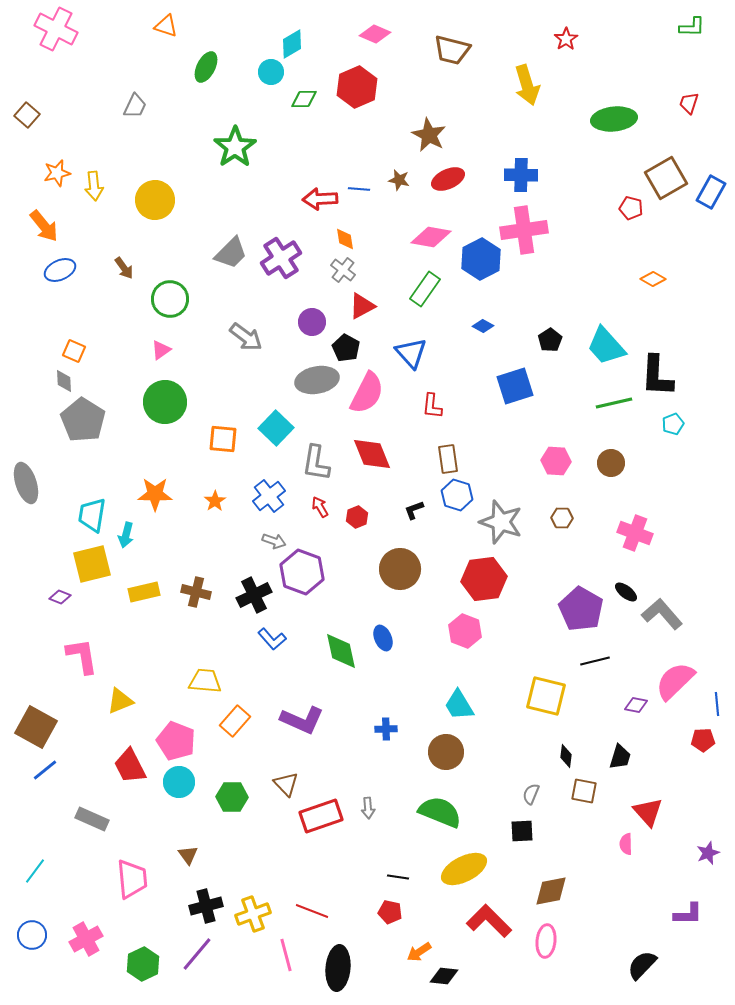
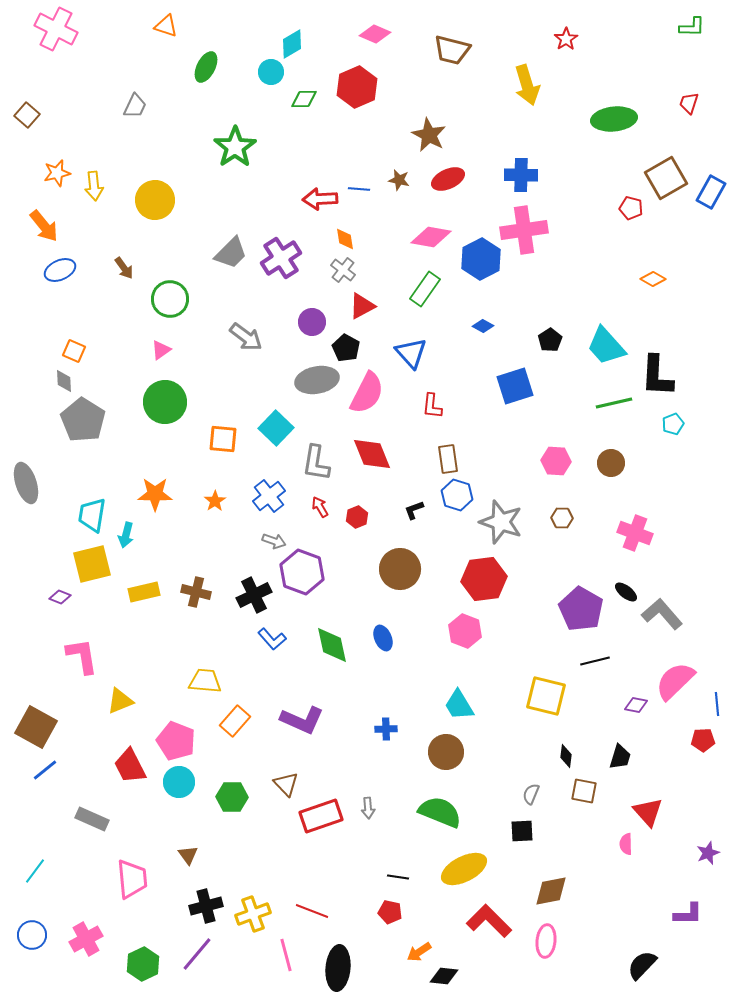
green diamond at (341, 651): moved 9 px left, 6 px up
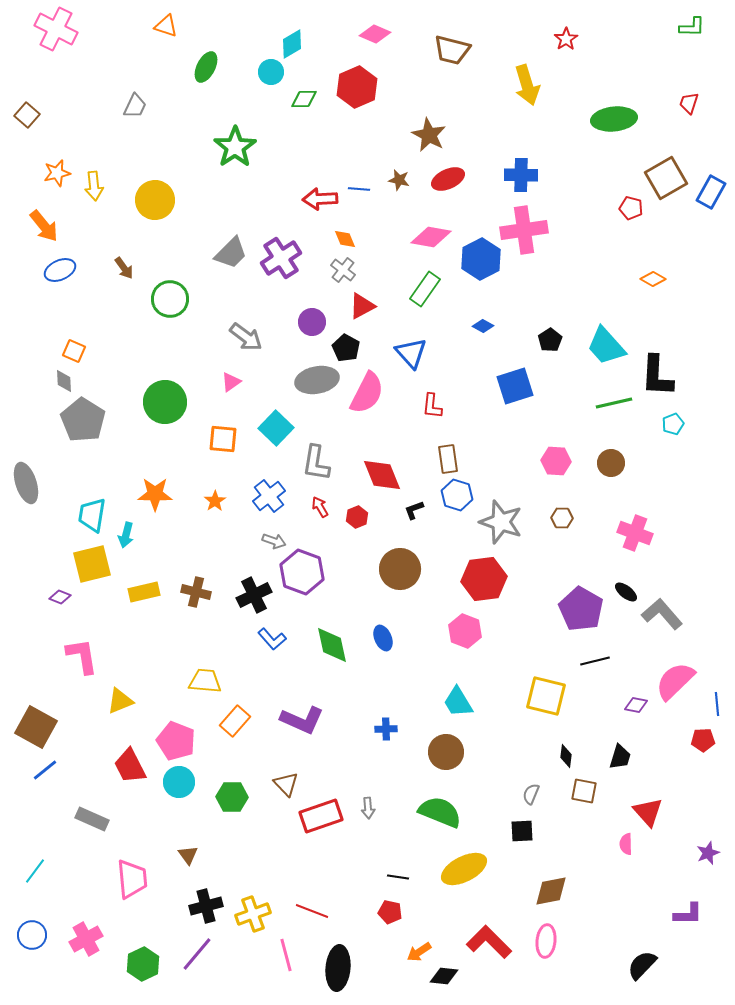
orange diamond at (345, 239): rotated 15 degrees counterclockwise
pink triangle at (161, 350): moved 70 px right, 32 px down
red diamond at (372, 454): moved 10 px right, 21 px down
cyan trapezoid at (459, 705): moved 1 px left, 3 px up
red L-shape at (489, 921): moved 21 px down
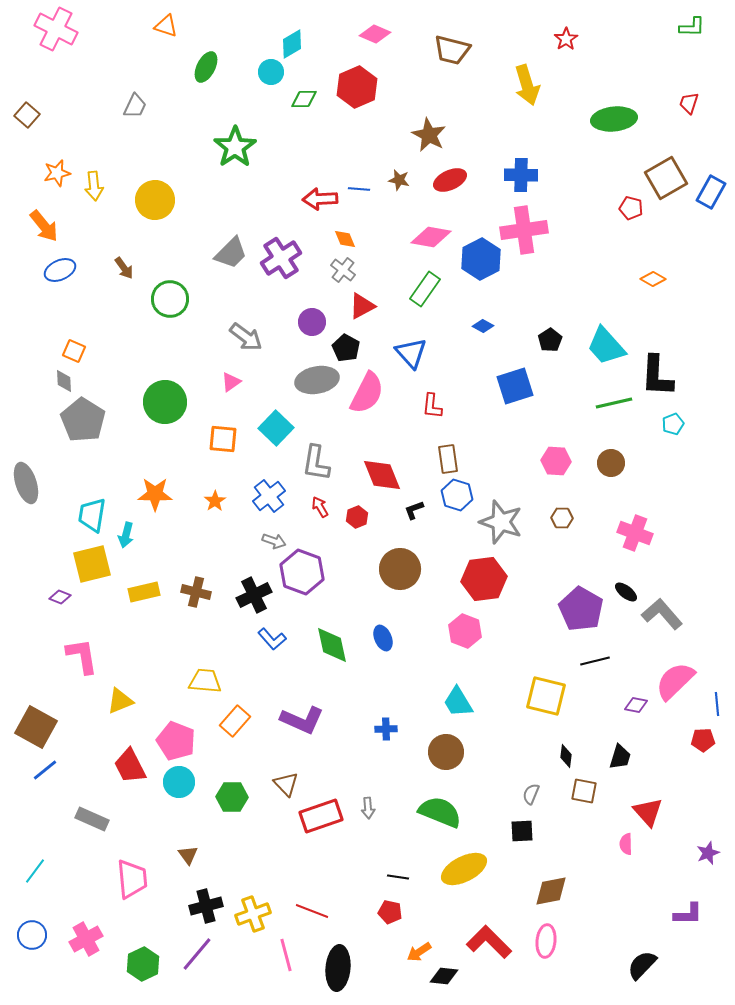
red ellipse at (448, 179): moved 2 px right, 1 px down
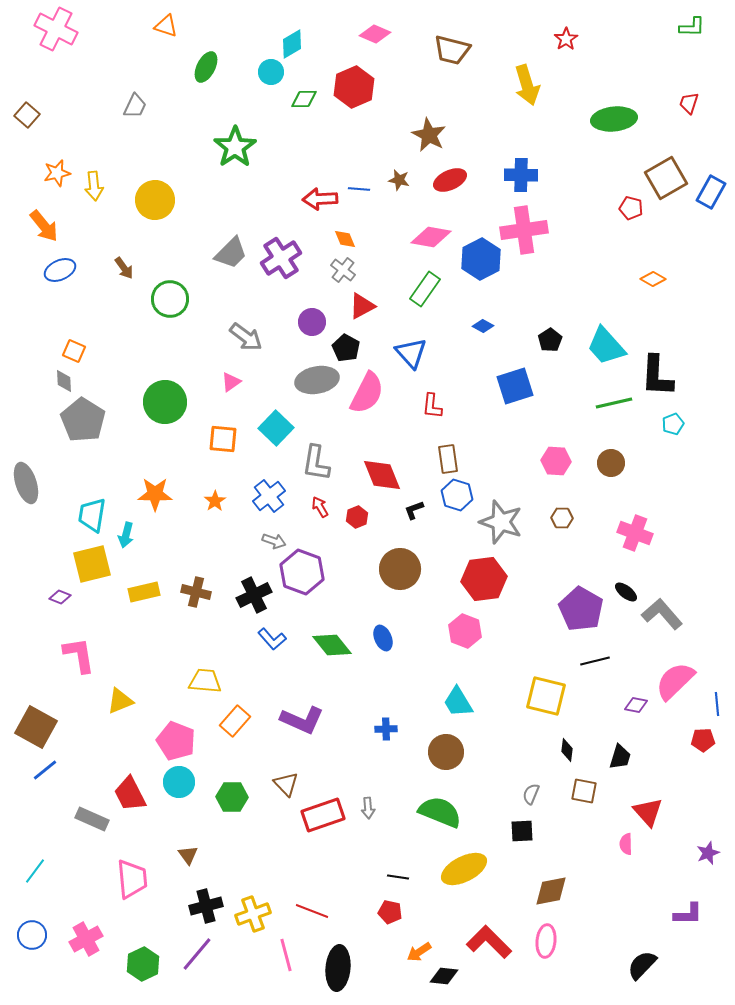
red hexagon at (357, 87): moved 3 px left
green diamond at (332, 645): rotated 27 degrees counterclockwise
pink L-shape at (82, 656): moved 3 px left, 1 px up
black diamond at (566, 756): moved 1 px right, 6 px up
red trapezoid at (130, 766): moved 28 px down
red rectangle at (321, 816): moved 2 px right, 1 px up
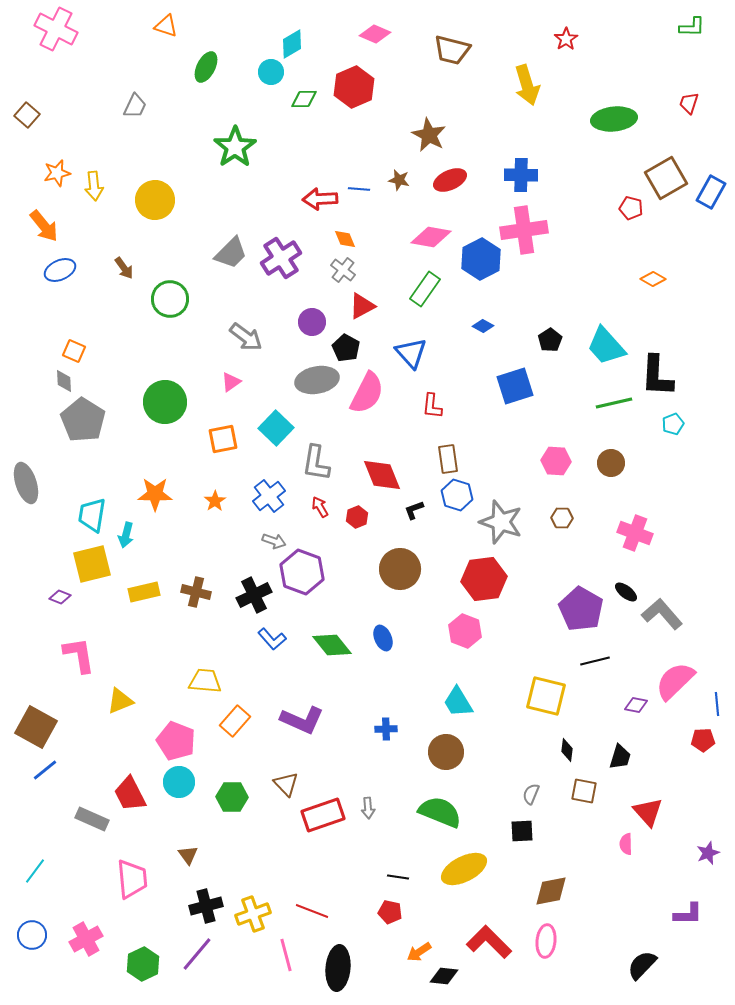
orange square at (223, 439): rotated 16 degrees counterclockwise
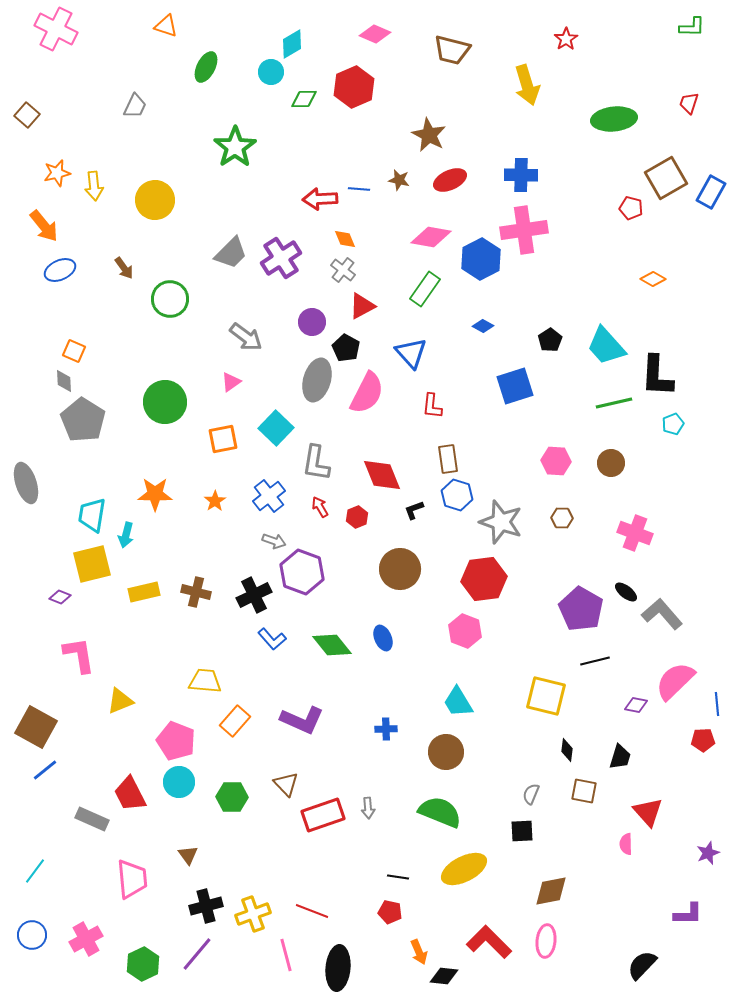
gray ellipse at (317, 380): rotated 63 degrees counterclockwise
orange arrow at (419, 952): rotated 80 degrees counterclockwise
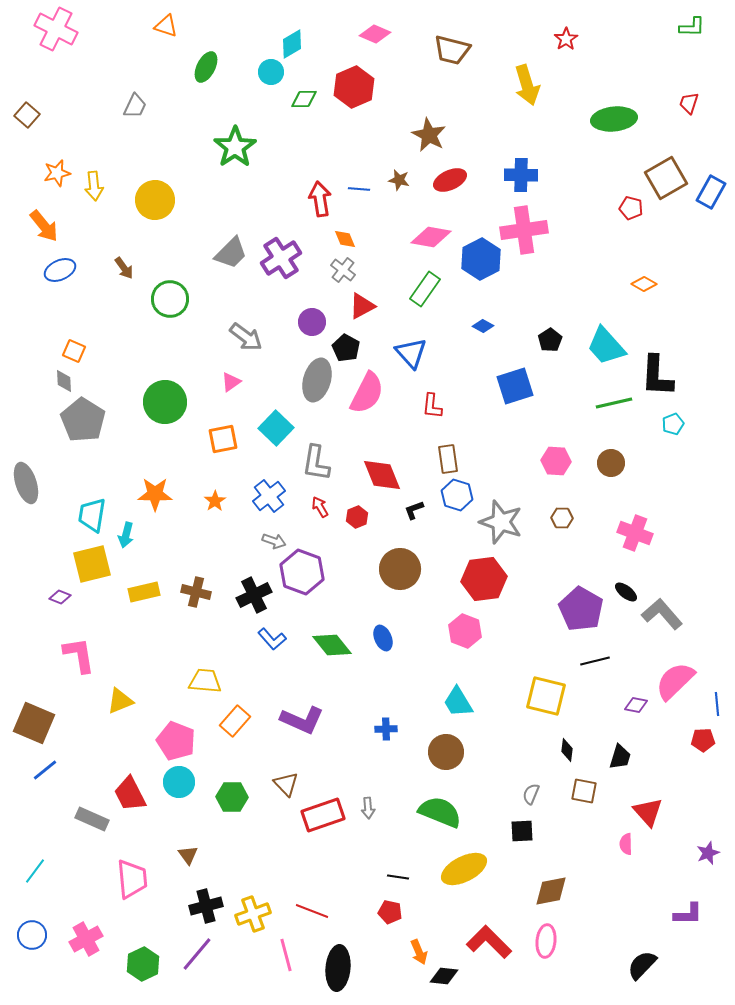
red arrow at (320, 199): rotated 84 degrees clockwise
orange diamond at (653, 279): moved 9 px left, 5 px down
brown square at (36, 727): moved 2 px left, 4 px up; rotated 6 degrees counterclockwise
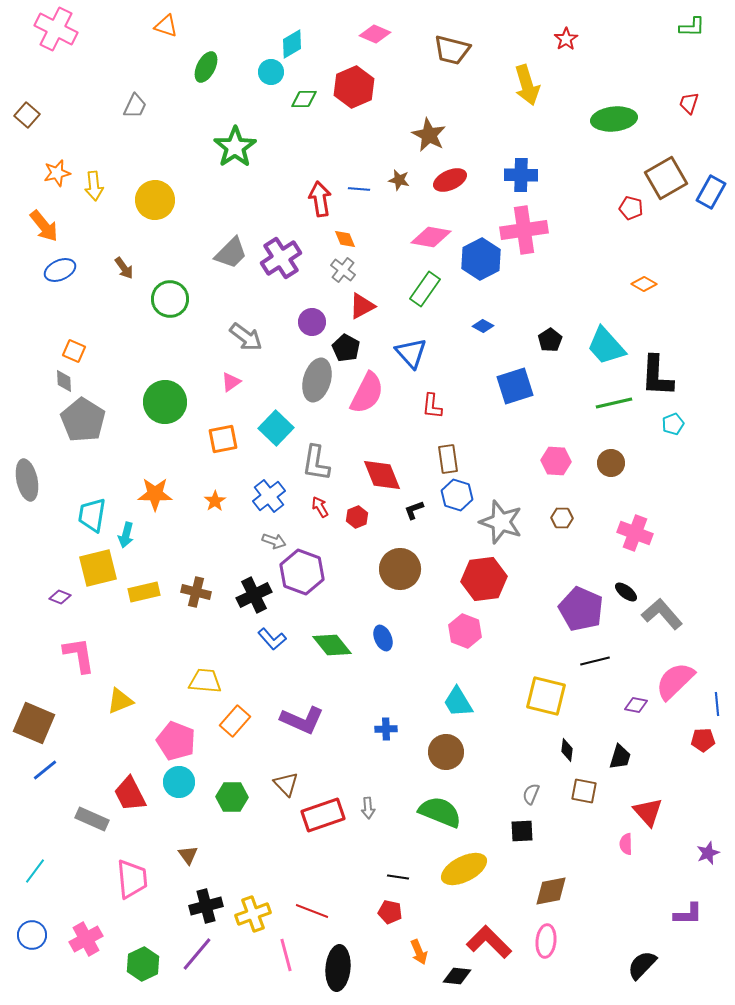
gray ellipse at (26, 483): moved 1 px right, 3 px up; rotated 6 degrees clockwise
yellow square at (92, 564): moved 6 px right, 4 px down
purple pentagon at (581, 609): rotated 6 degrees counterclockwise
black diamond at (444, 976): moved 13 px right
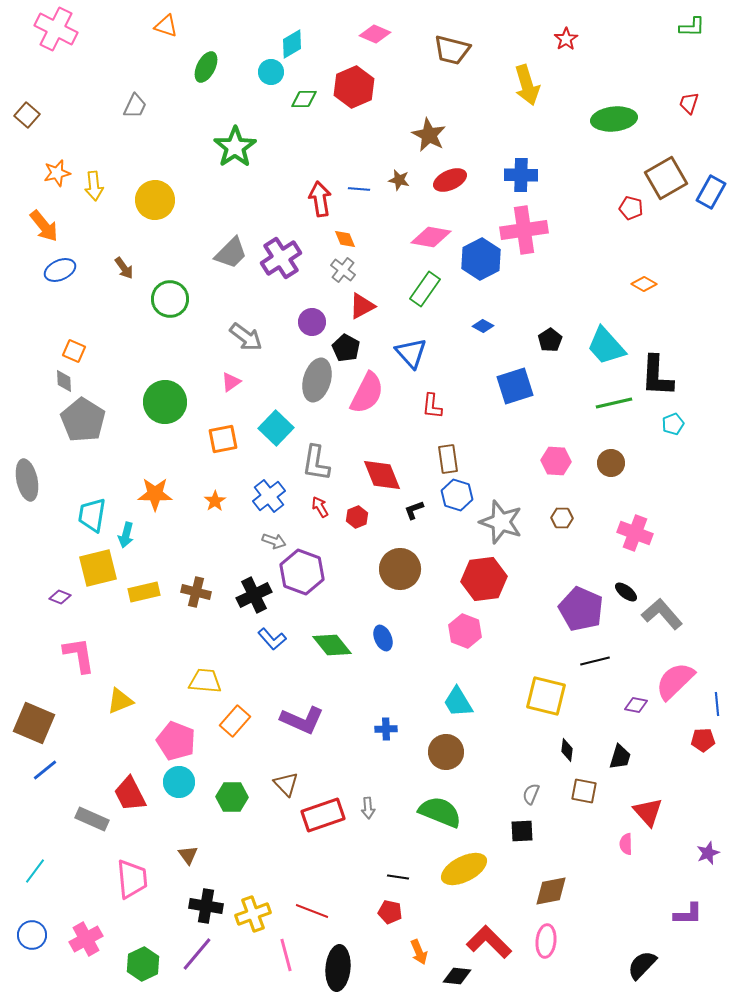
black cross at (206, 906): rotated 24 degrees clockwise
